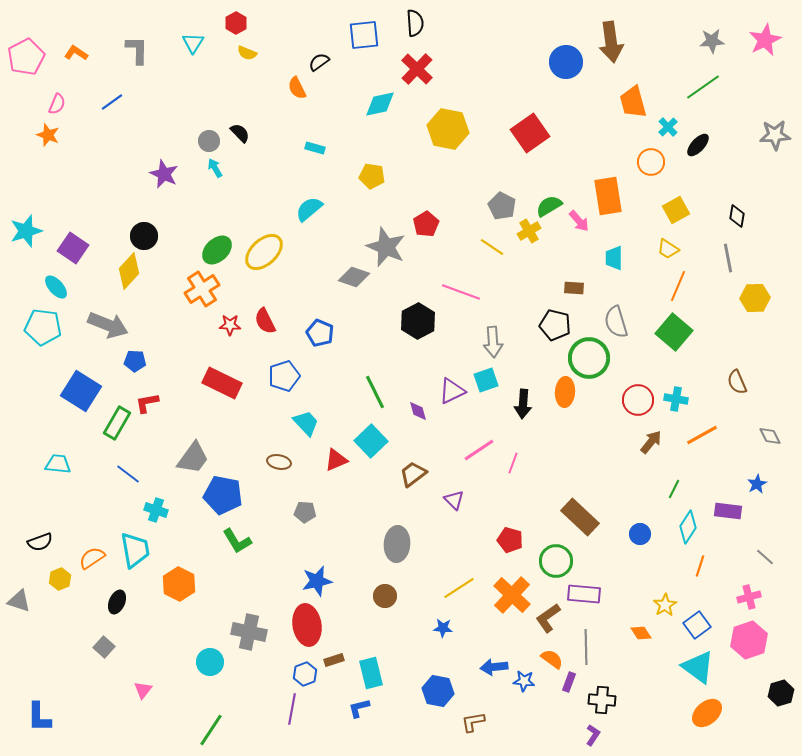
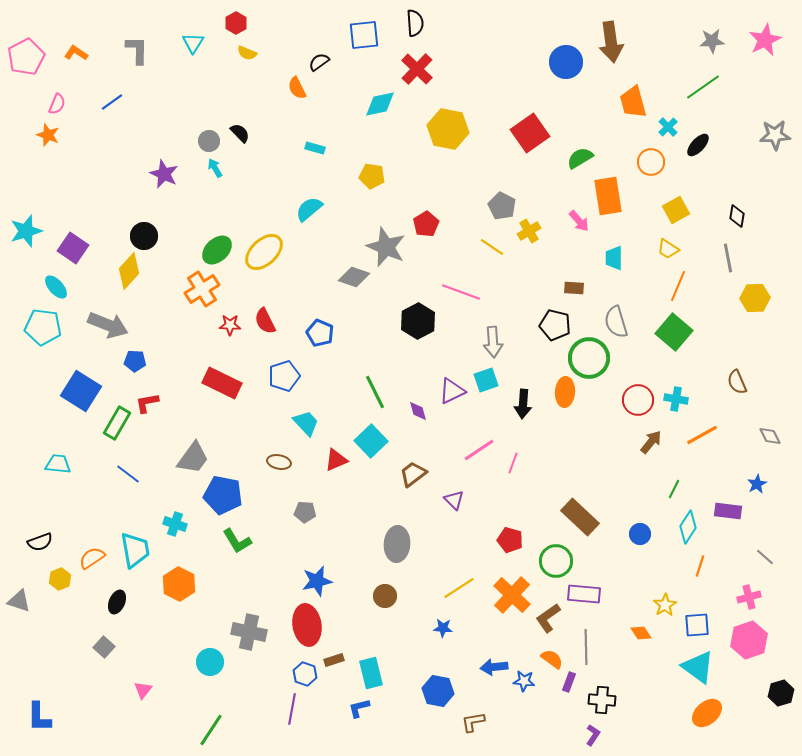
green semicircle at (549, 206): moved 31 px right, 48 px up
cyan cross at (156, 510): moved 19 px right, 14 px down
blue square at (697, 625): rotated 32 degrees clockwise
blue hexagon at (305, 674): rotated 20 degrees counterclockwise
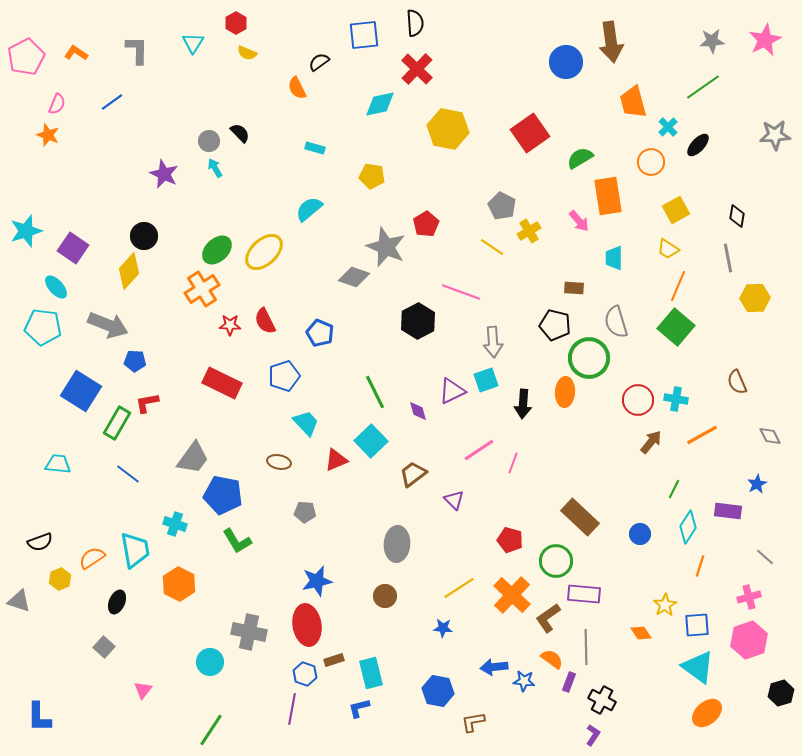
green square at (674, 332): moved 2 px right, 5 px up
black cross at (602, 700): rotated 24 degrees clockwise
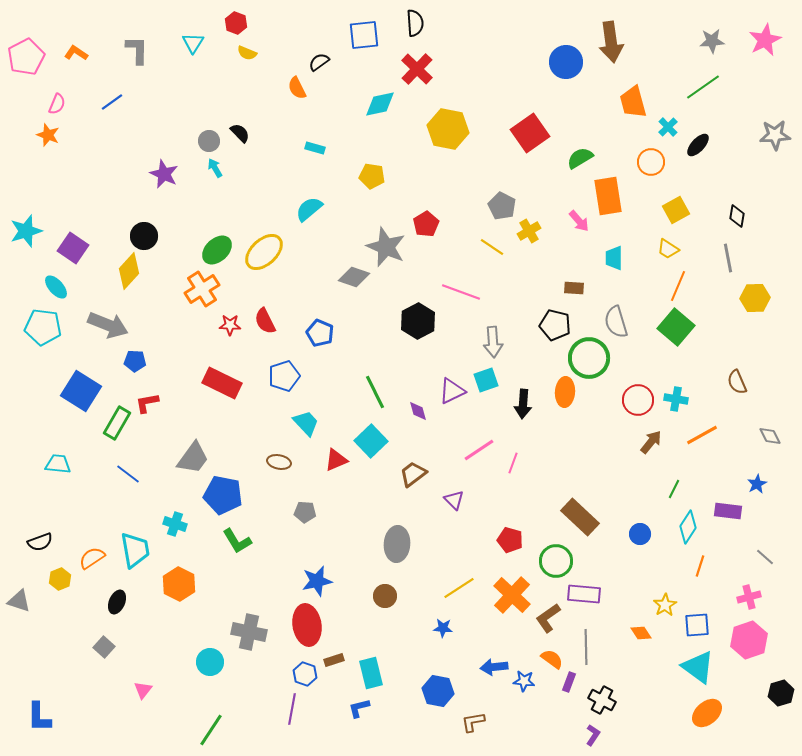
red hexagon at (236, 23): rotated 10 degrees counterclockwise
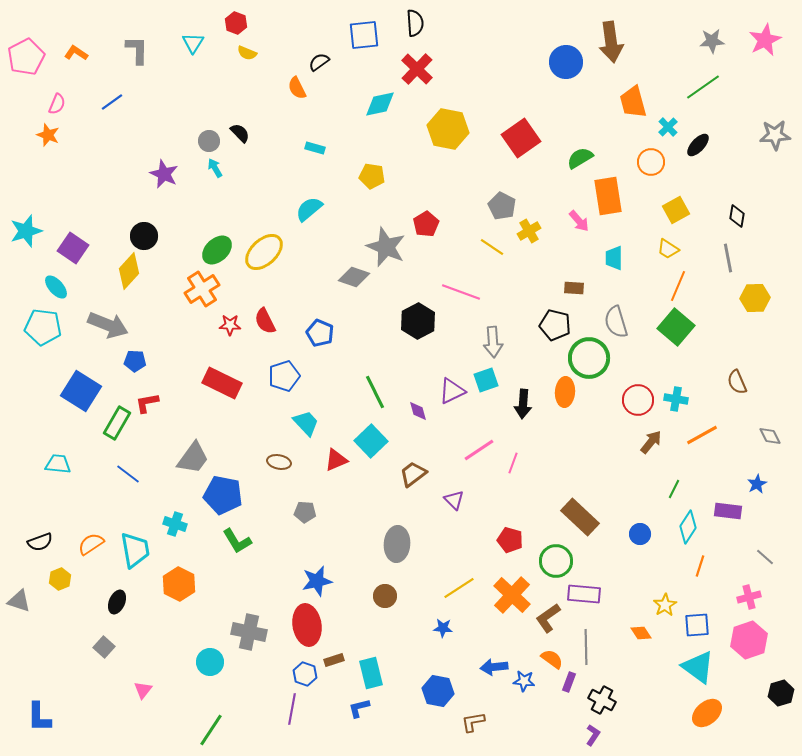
red square at (530, 133): moved 9 px left, 5 px down
orange semicircle at (92, 558): moved 1 px left, 14 px up
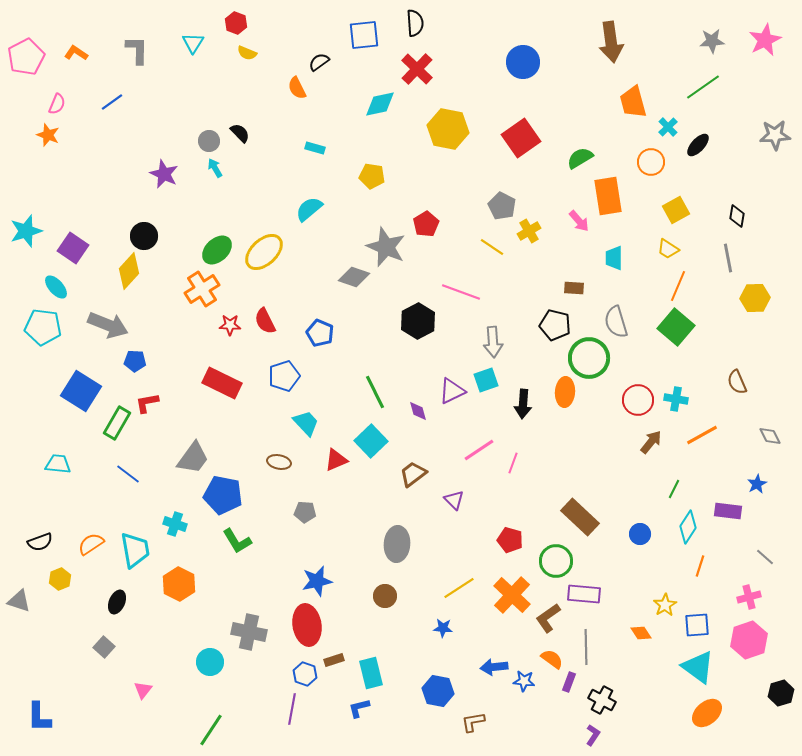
blue circle at (566, 62): moved 43 px left
